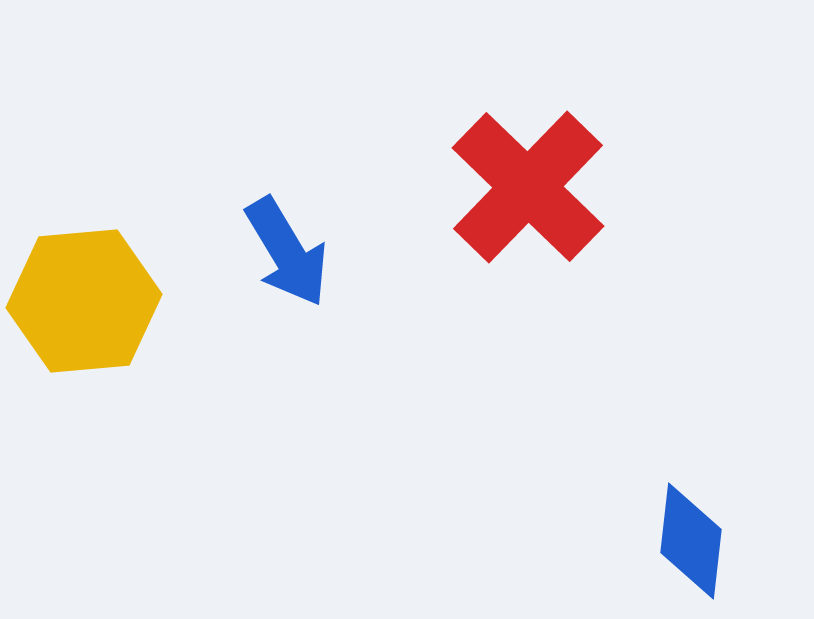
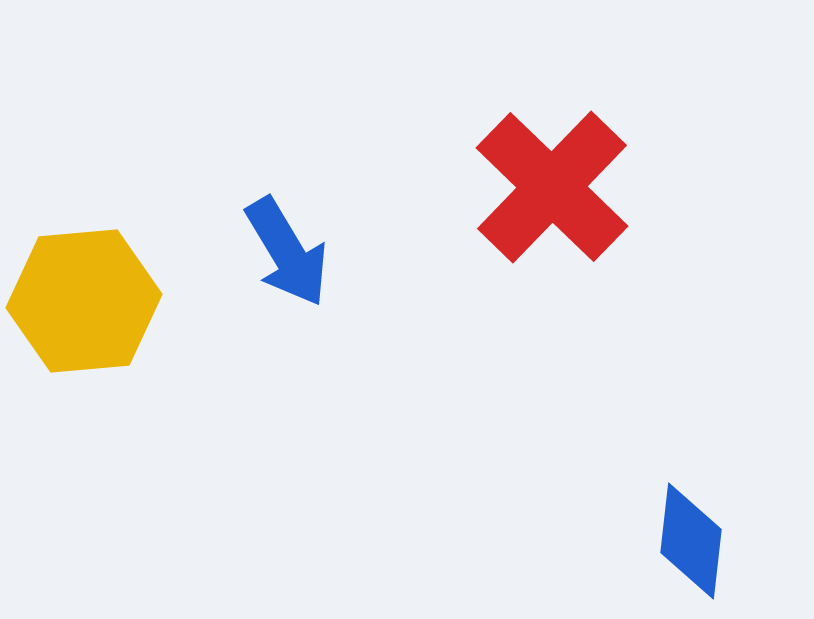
red cross: moved 24 px right
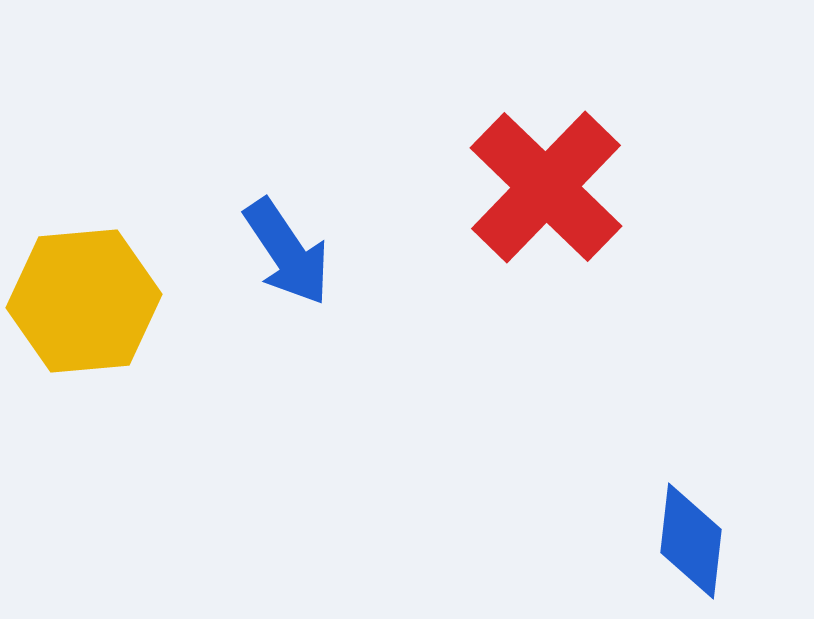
red cross: moved 6 px left
blue arrow: rotated 3 degrees counterclockwise
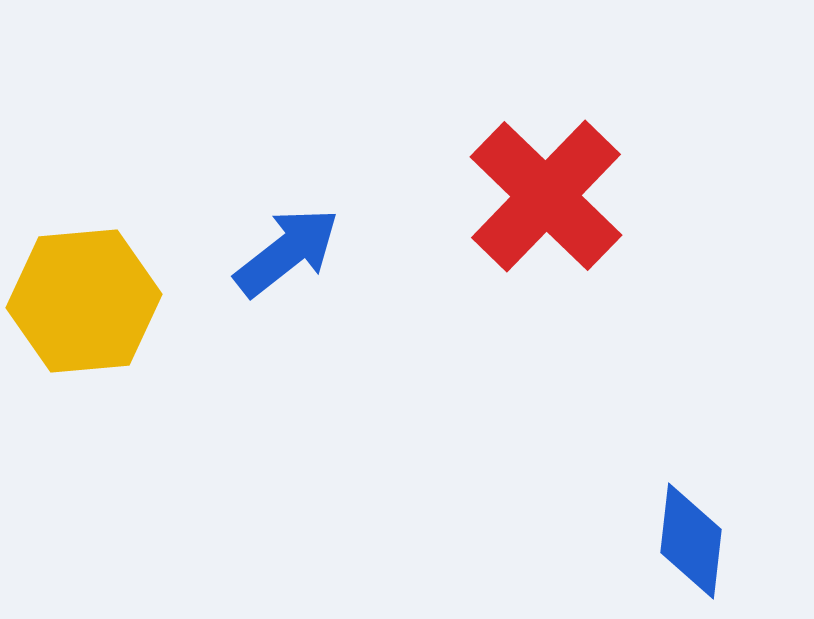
red cross: moved 9 px down
blue arrow: rotated 94 degrees counterclockwise
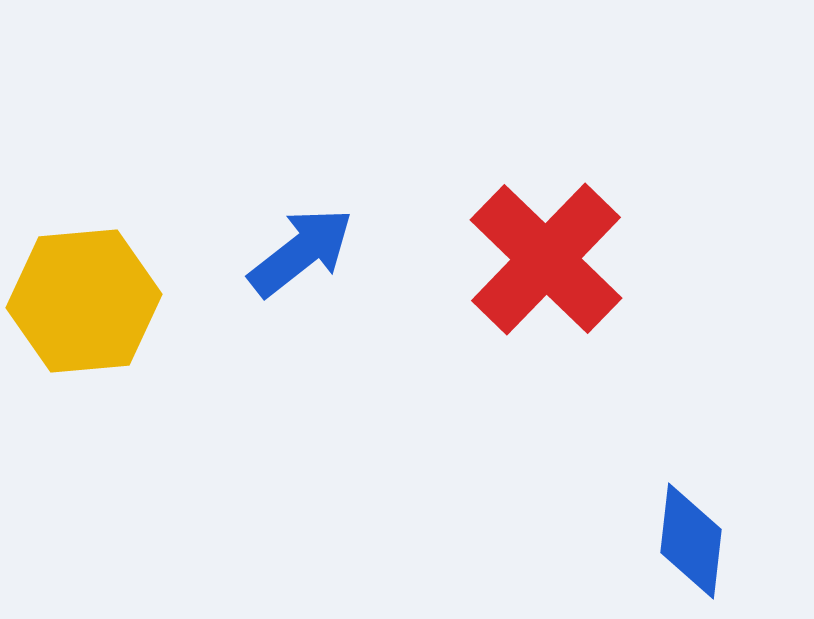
red cross: moved 63 px down
blue arrow: moved 14 px right
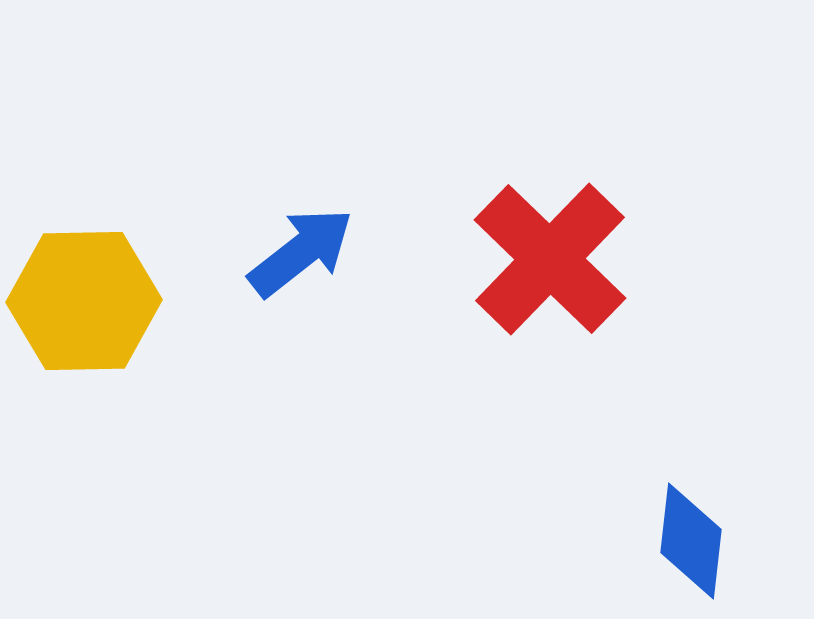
red cross: moved 4 px right
yellow hexagon: rotated 4 degrees clockwise
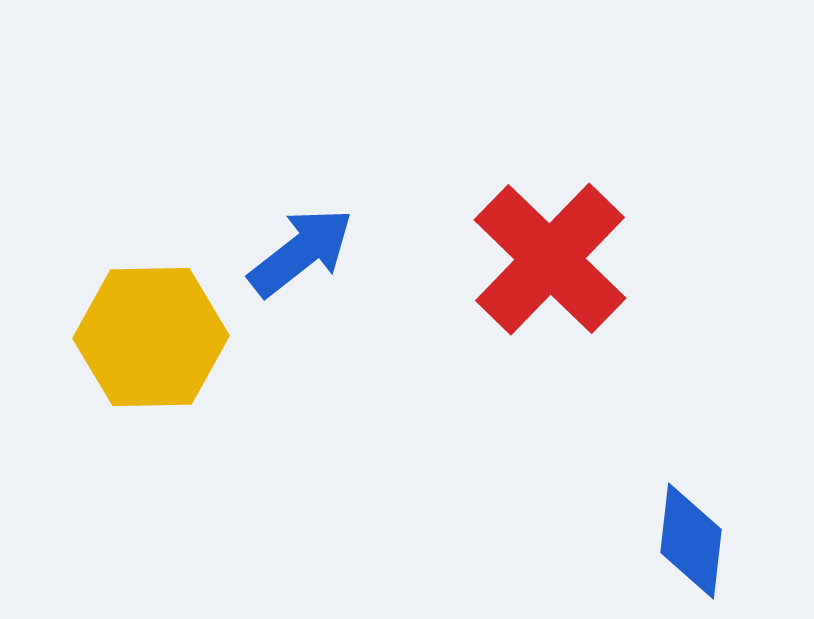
yellow hexagon: moved 67 px right, 36 px down
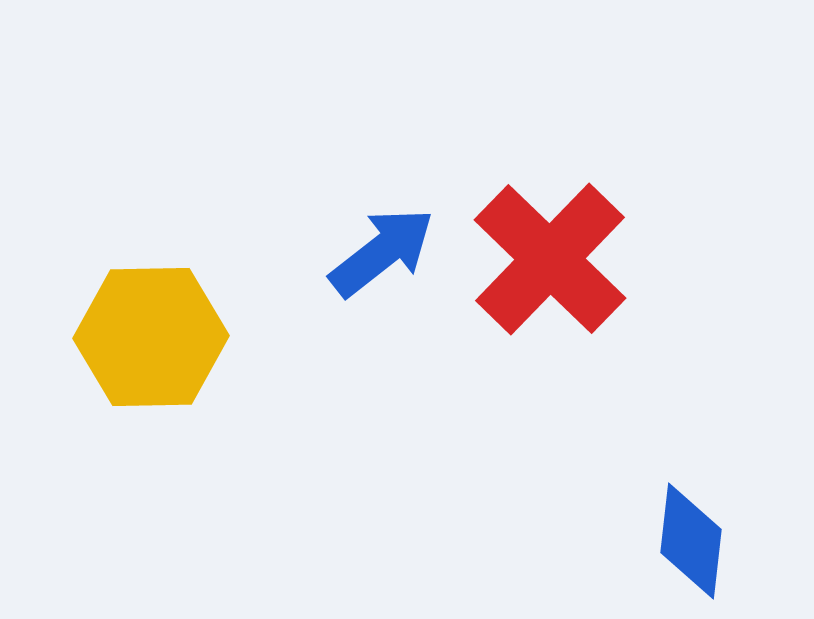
blue arrow: moved 81 px right
